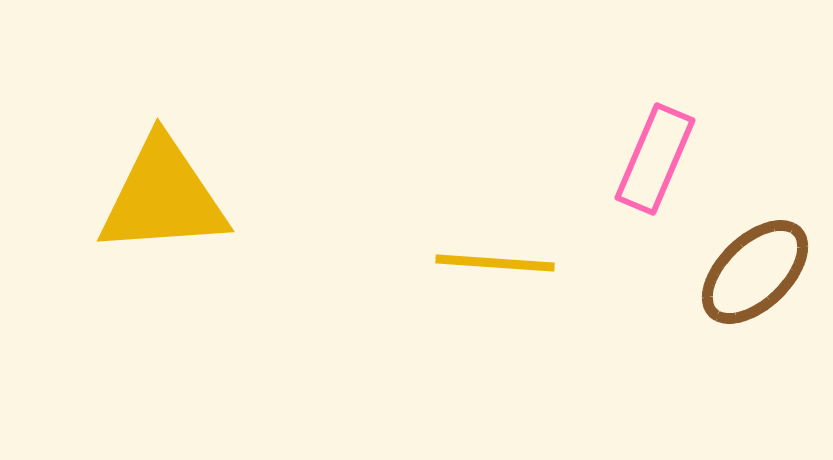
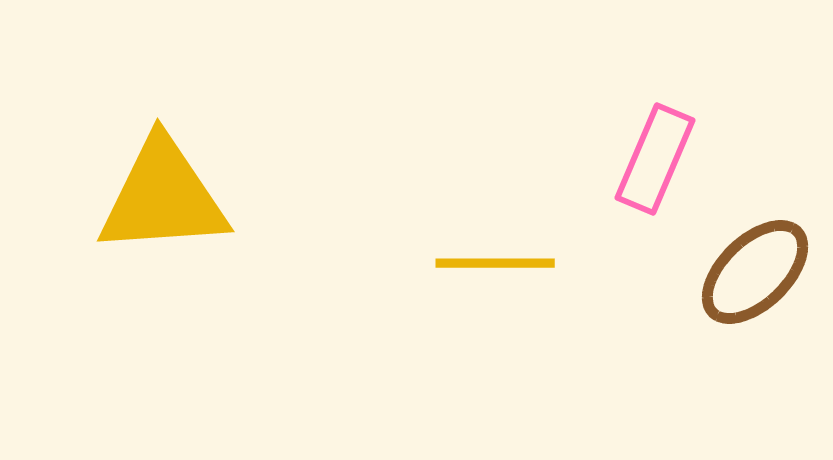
yellow line: rotated 4 degrees counterclockwise
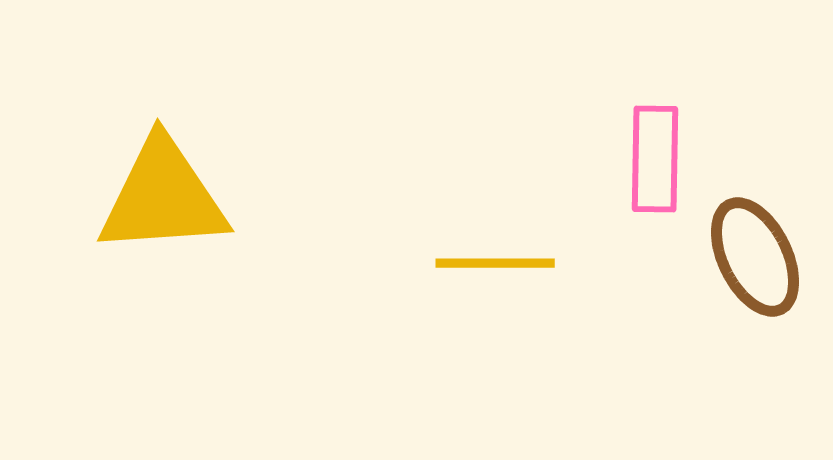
pink rectangle: rotated 22 degrees counterclockwise
brown ellipse: moved 15 px up; rotated 72 degrees counterclockwise
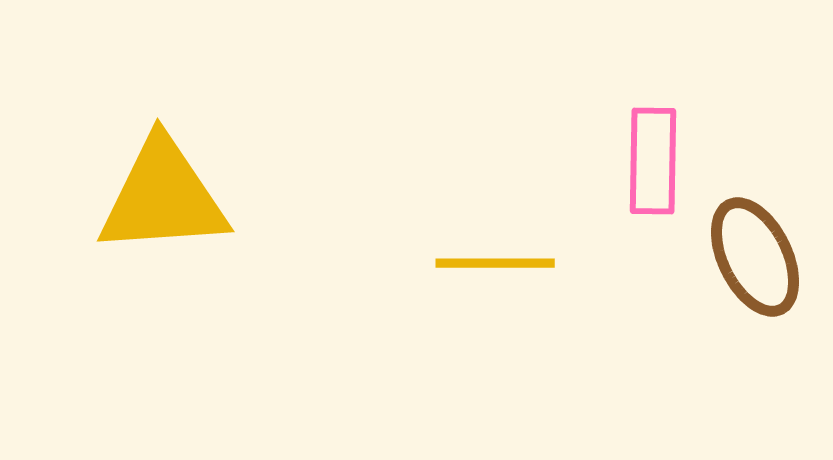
pink rectangle: moved 2 px left, 2 px down
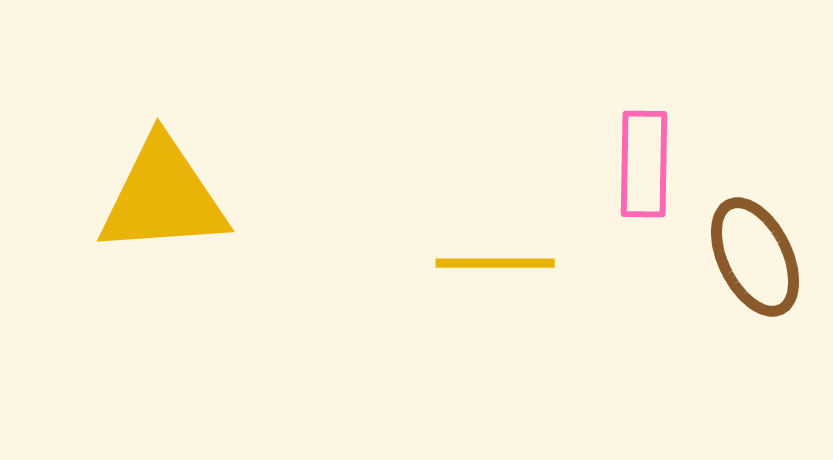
pink rectangle: moved 9 px left, 3 px down
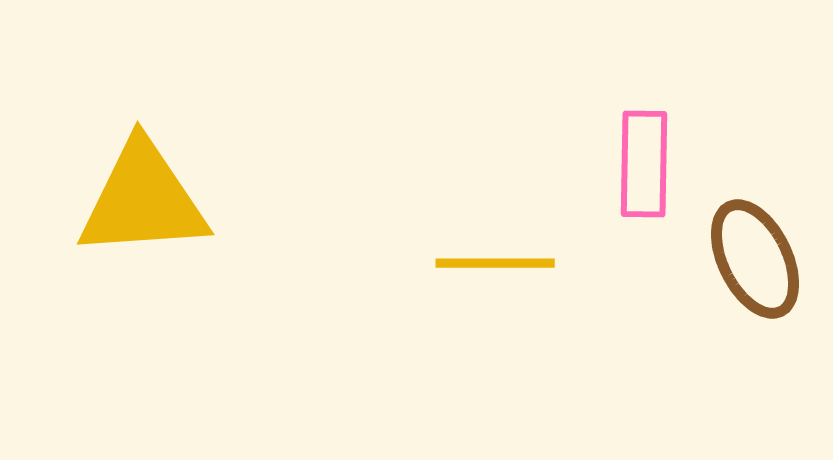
yellow triangle: moved 20 px left, 3 px down
brown ellipse: moved 2 px down
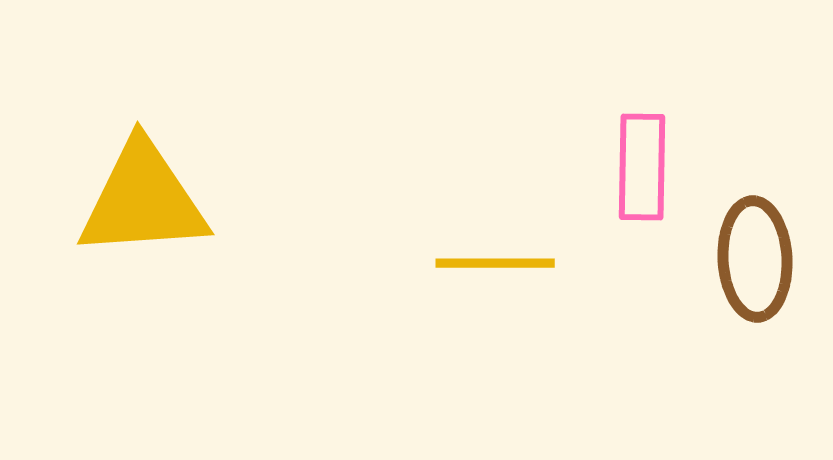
pink rectangle: moved 2 px left, 3 px down
brown ellipse: rotated 23 degrees clockwise
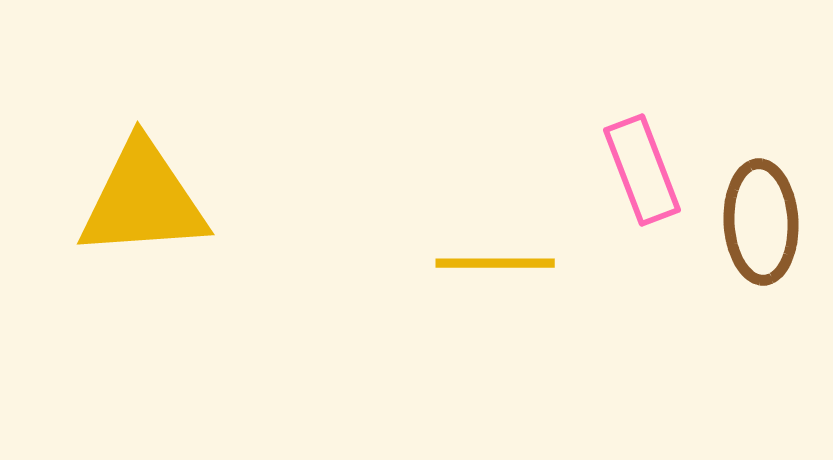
pink rectangle: moved 3 px down; rotated 22 degrees counterclockwise
brown ellipse: moved 6 px right, 37 px up
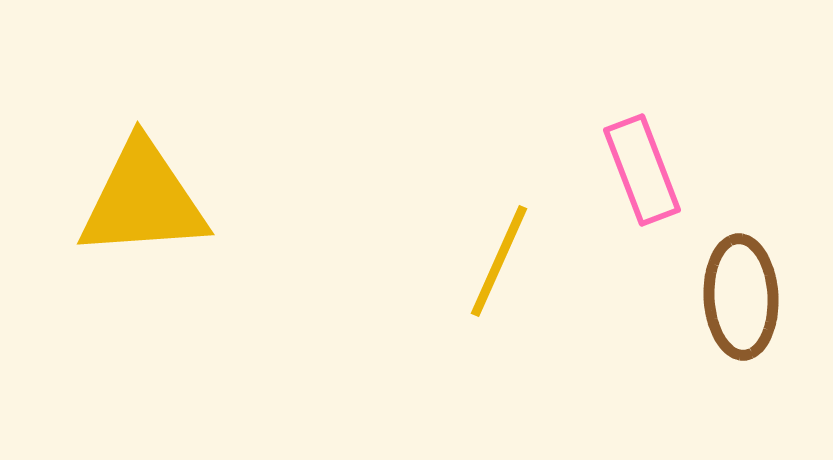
brown ellipse: moved 20 px left, 75 px down
yellow line: moved 4 px right, 2 px up; rotated 66 degrees counterclockwise
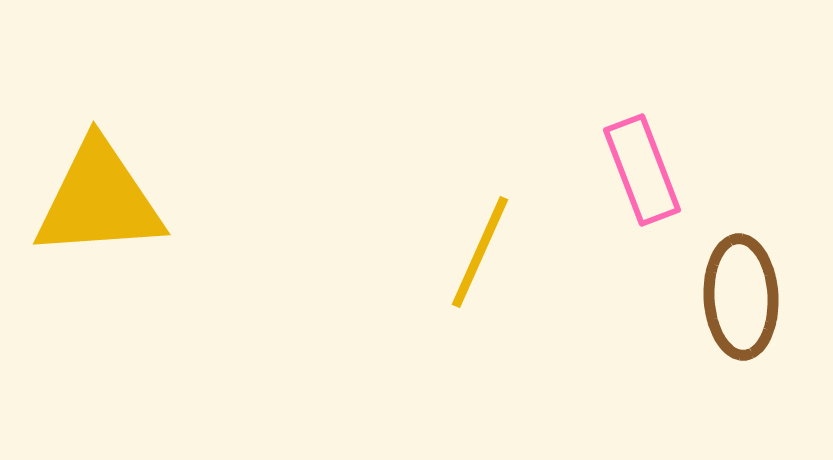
yellow triangle: moved 44 px left
yellow line: moved 19 px left, 9 px up
